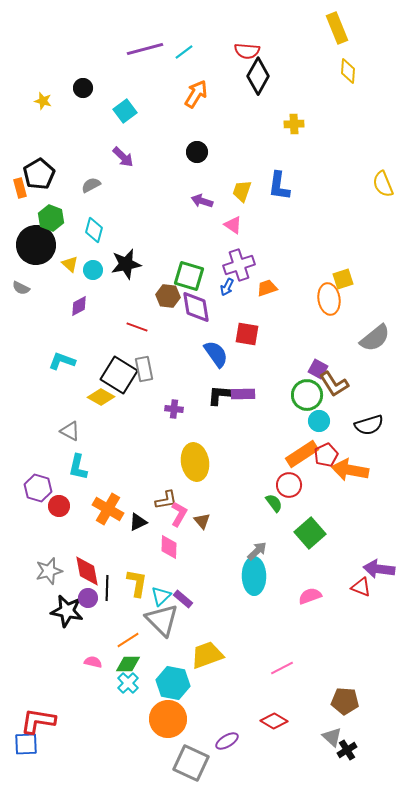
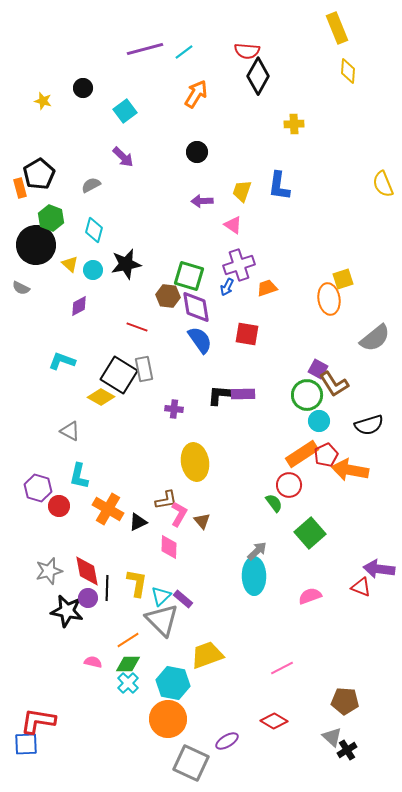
purple arrow at (202, 201): rotated 20 degrees counterclockwise
blue semicircle at (216, 354): moved 16 px left, 14 px up
cyan L-shape at (78, 467): moved 1 px right, 9 px down
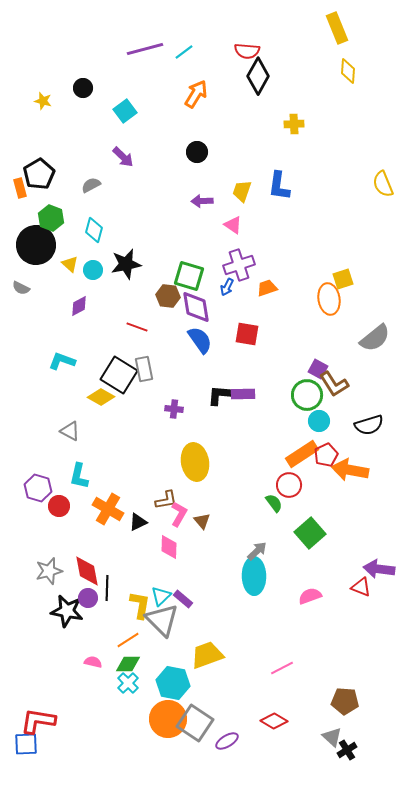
yellow L-shape at (137, 583): moved 3 px right, 22 px down
gray square at (191, 763): moved 4 px right, 40 px up; rotated 9 degrees clockwise
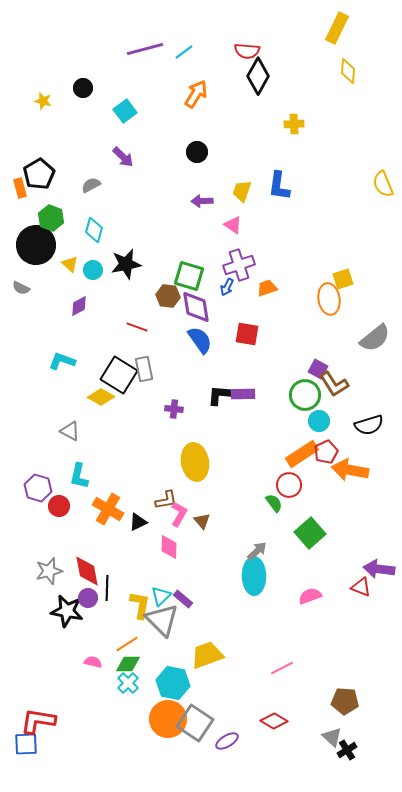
yellow rectangle at (337, 28): rotated 48 degrees clockwise
green circle at (307, 395): moved 2 px left
red pentagon at (326, 455): moved 3 px up
orange line at (128, 640): moved 1 px left, 4 px down
